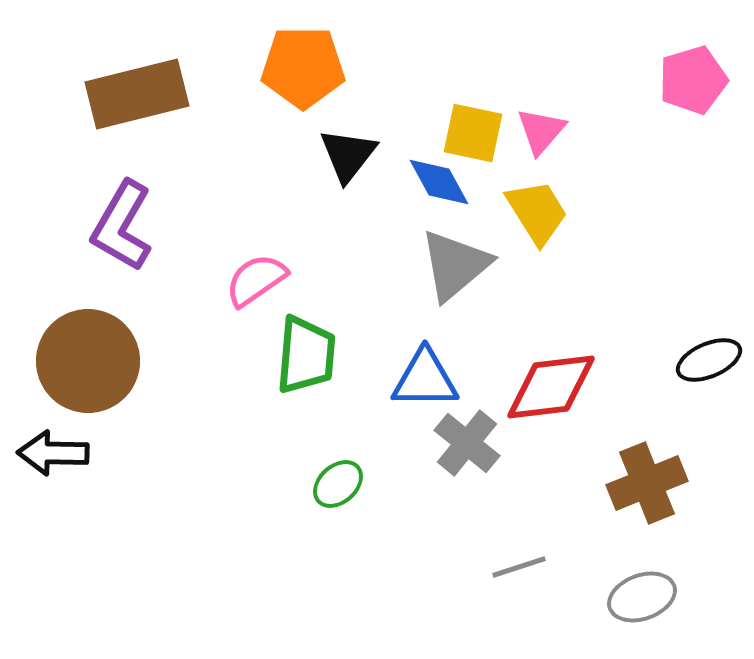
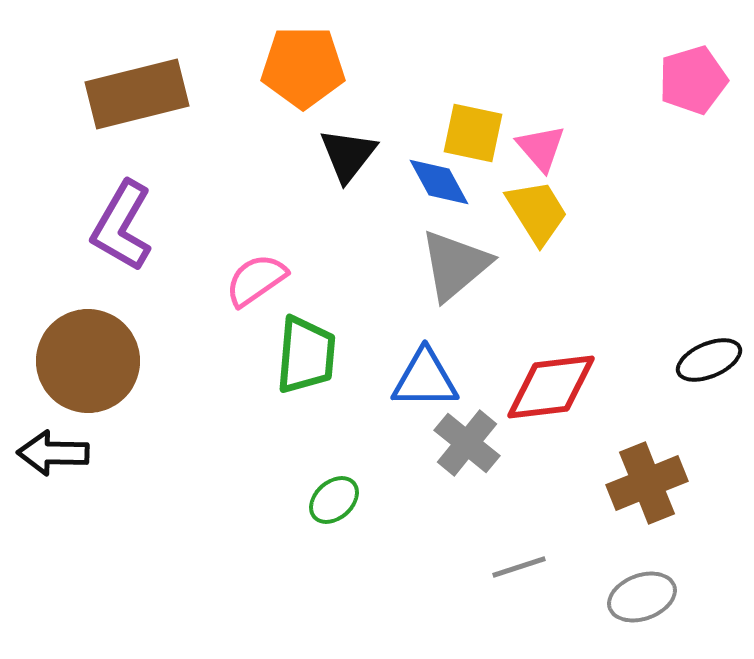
pink triangle: moved 17 px down; rotated 22 degrees counterclockwise
green ellipse: moved 4 px left, 16 px down
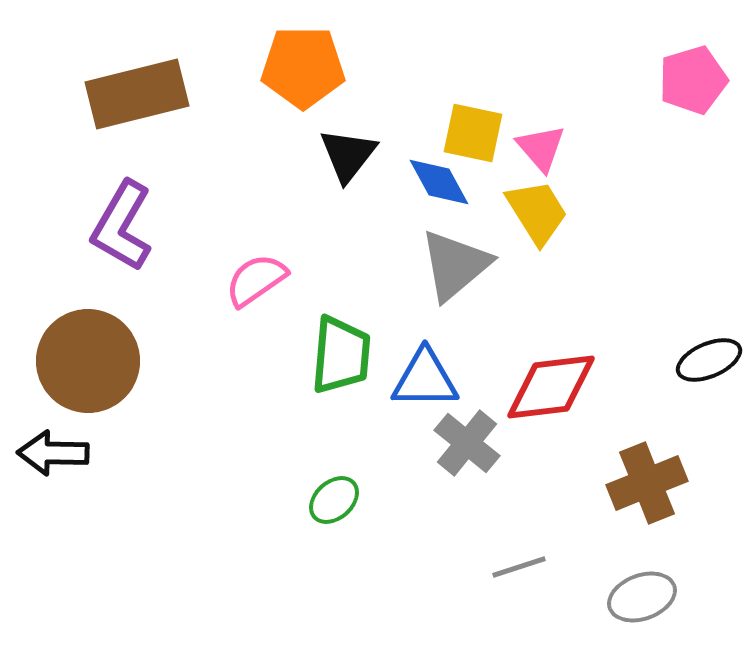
green trapezoid: moved 35 px right
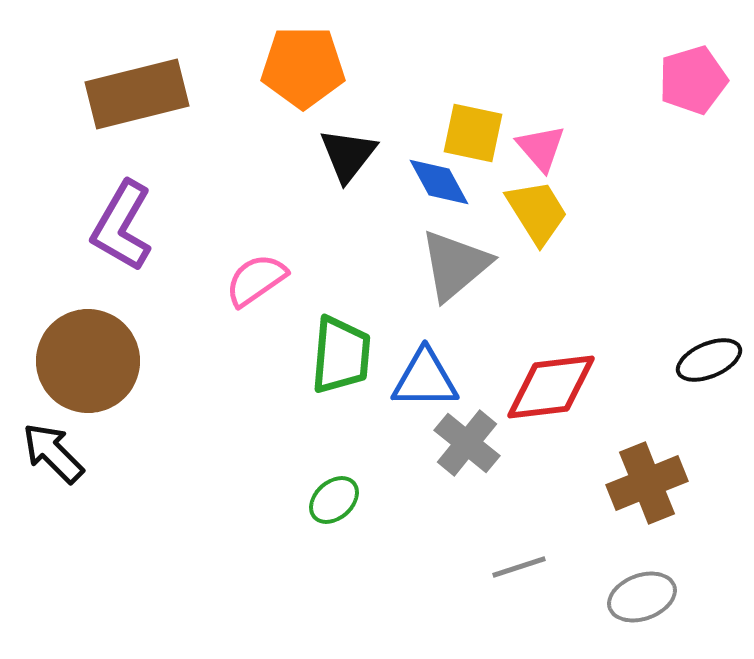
black arrow: rotated 44 degrees clockwise
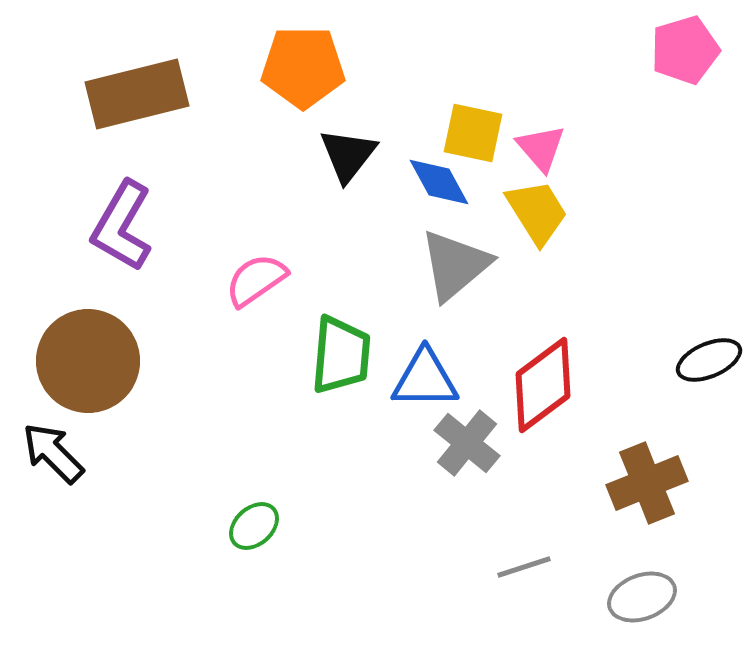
pink pentagon: moved 8 px left, 30 px up
red diamond: moved 8 px left, 2 px up; rotated 30 degrees counterclockwise
green ellipse: moved 80 px left, 26 px down
gray line: moved 5 px right
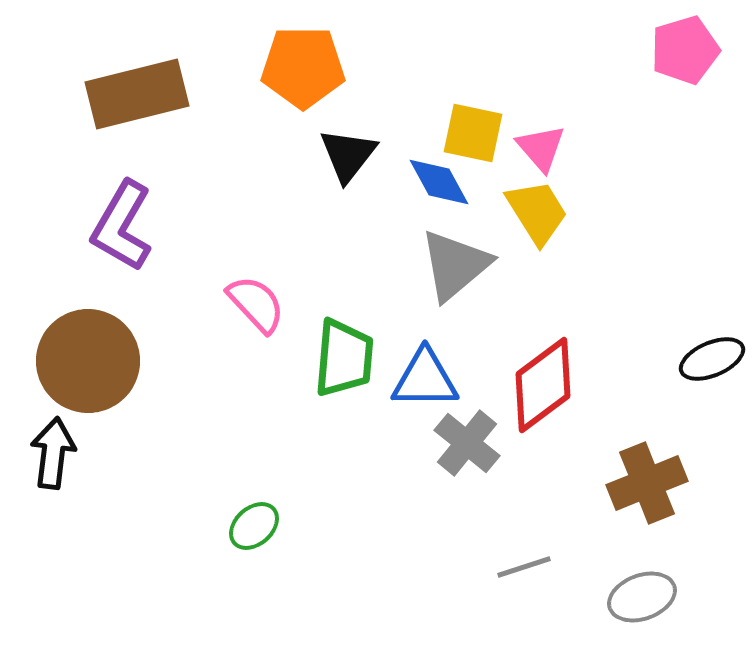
pink semicircle: moved 24 px down; rotated 82 degrees clockwise
green trapezoid: moved 3 px right, 3 px down
black ellipse: moved 3 px right, 1 px up
black arrow: rotated 52 degrees clockwise
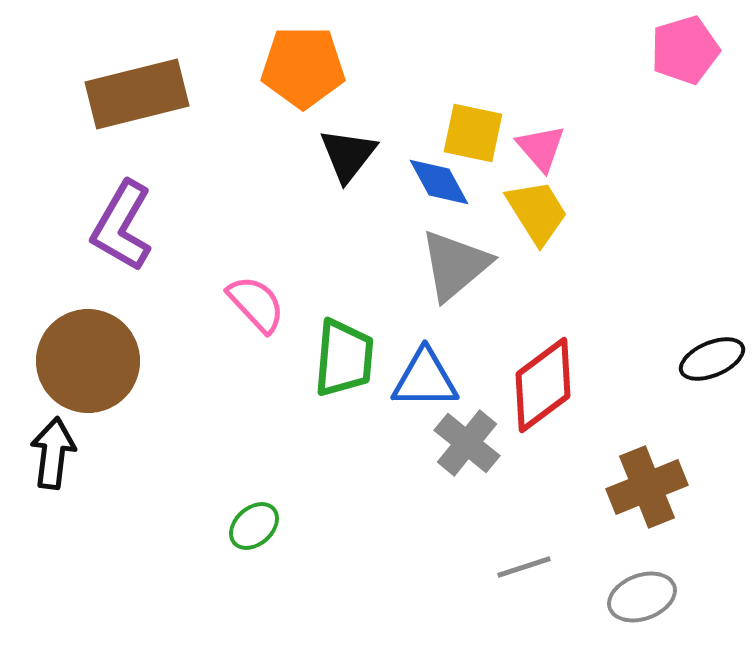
brown cross: moved 4 px down
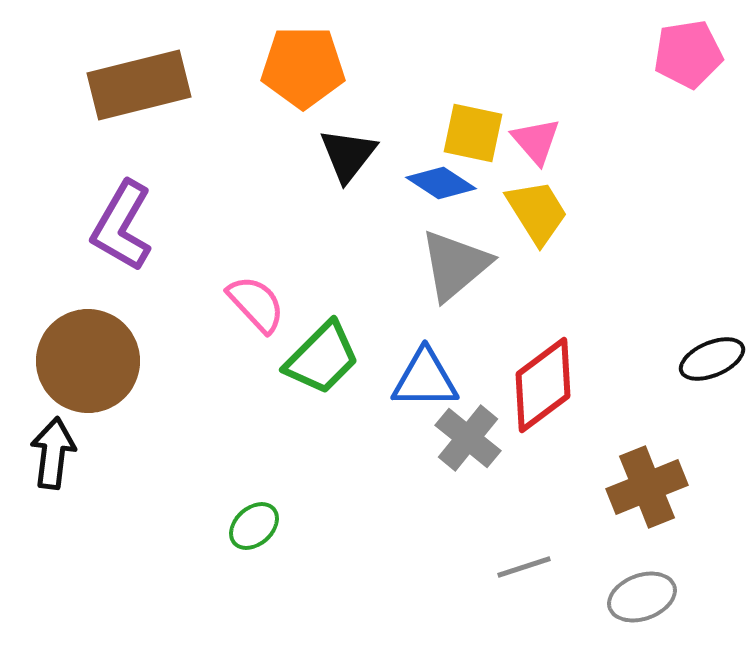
pink pentagon: moved 3 px right, 4 px down; rotated 8 degrees clockwise
brown rectangle: moved 2 px right, 9 px up
pink triangle: moved 5 px left, 7 px up
blue diamond: moved 2 px right, 1 px down; rotated 28 degrees counterclockwise
green trapezoid: moved 22 px left; rotated 40 degrees clockwise
gray cross: moved 1 px right, 5 px up
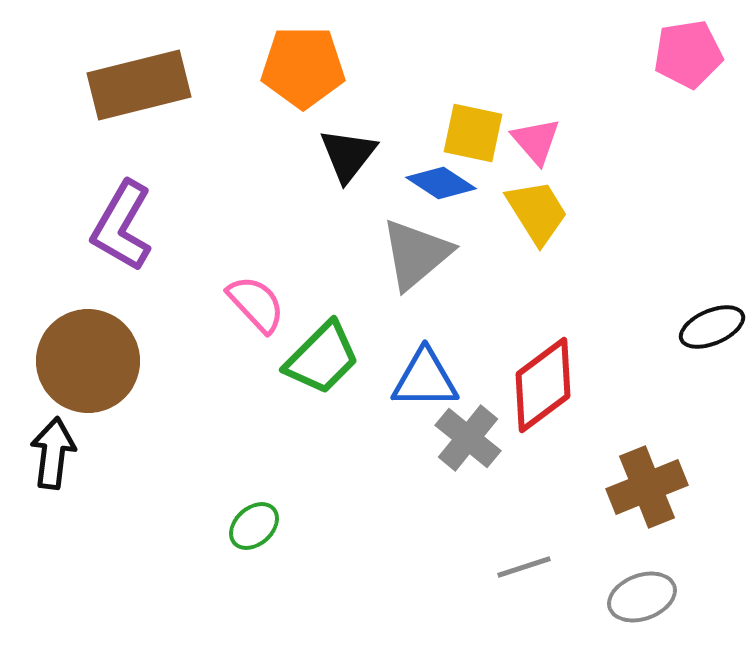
gray triangle: moved 39 px left, 11 px up
black ellipse: moved 32 px up
